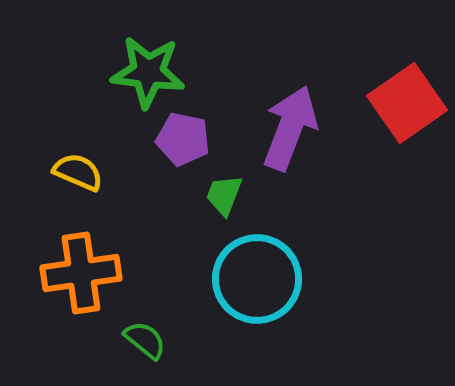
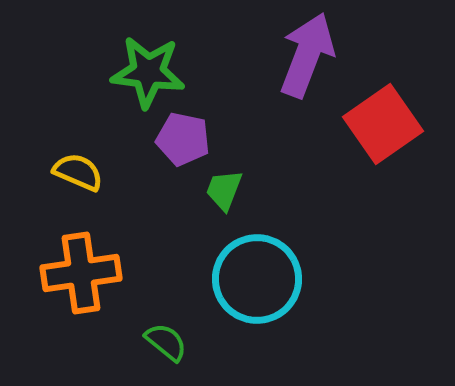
red square: moved 24 px left, 21 px down
purple arrow: moved 17 px right, 73 px up
green trapezoid: moved 5 px up
green semicircle: moved 21 px right, 2 px down
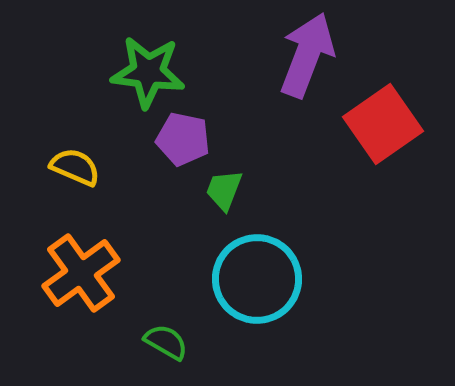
yellow semicircle: moved 3 px left, 5 px up
orange cross: rotated 28 degrees counterclockwise
green semicircle: rotated 9 degrees counterclockwise
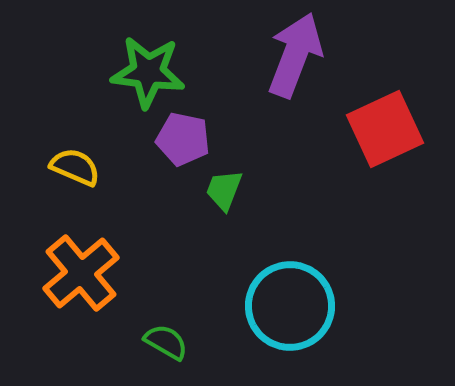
purple arrow: moved 12 px left
red square: moved 2 px right, 5 px down; rotated 10 degrees clockwise
orange cross: rotated 4 degrees counterclockwise
cyan circle: moved 33 px right, 27 px down
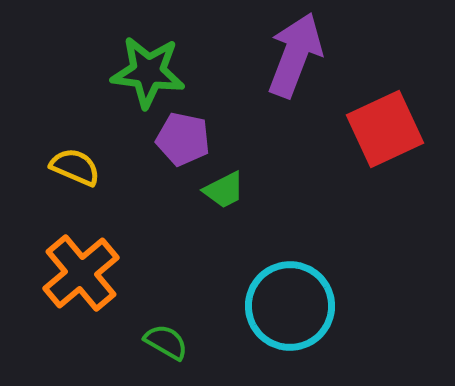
green trapezoid: rotated 138 degrees counterclockwise
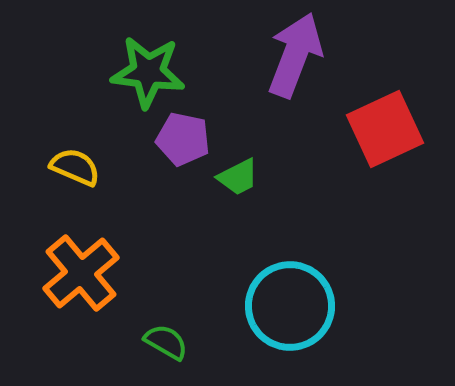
green trapezoid: moved 14 px right, 13 px up
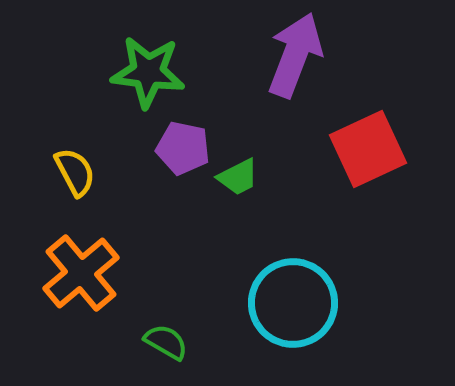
red square: moved 17 px left, 20 px down
purple pentagon: moved 9 px down
yellow semicircle: moved 5 px down; rotated 39 degrees clockwise
cyan circle: moved 3 px right, 3 px up
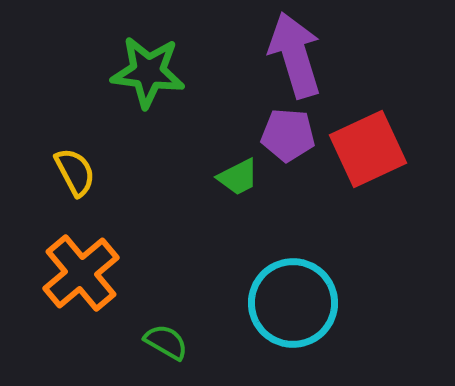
purple arrow: rotated 38 degrees counterclockwise
purple pentagon: moved 105 px right, 13 px up; rotated 8 degrees counterclockwise
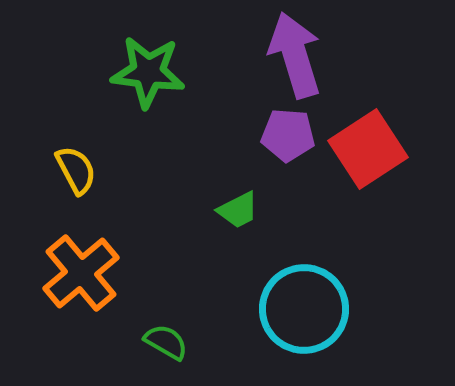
red square: rotated 8 degrees counterclockwise
yellow semicircle: moved 1 px right, 2 px up
green trapezoid: moved 33 px down
cyan circle: moved 11 px right, 6 px down
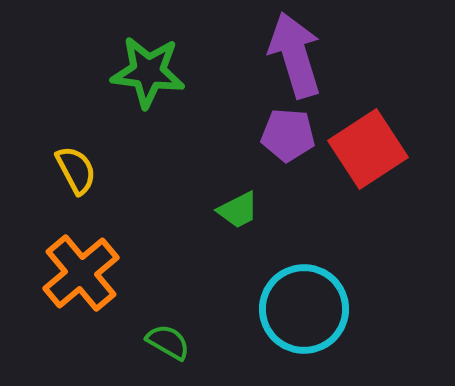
green semicircle: moved 2 px right
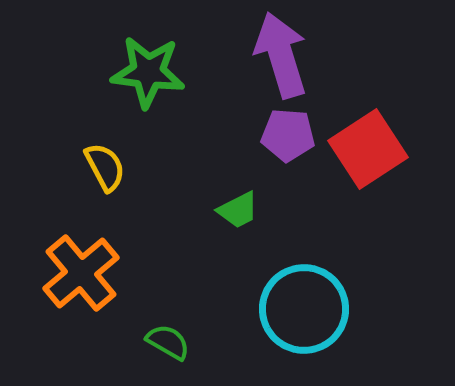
purple arrow: moved 14 px left
yellow semicircle: moved 29 px right, 3 px up
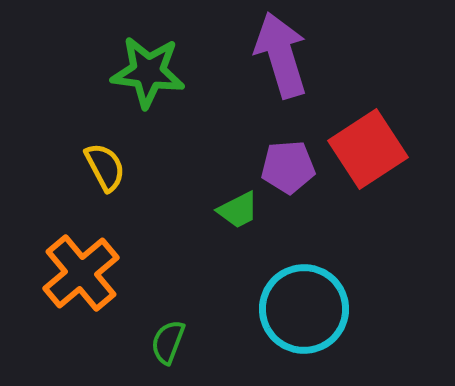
purple pentagon: moved 32 px down; rotated 8 degrees counterclockwise
green semicircle: rotated 99 degrees counterclockwise
